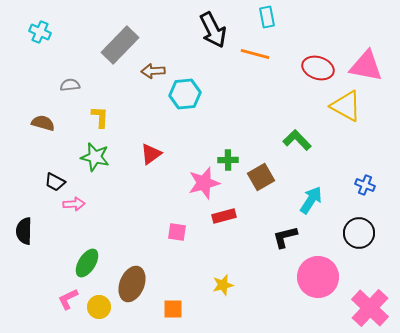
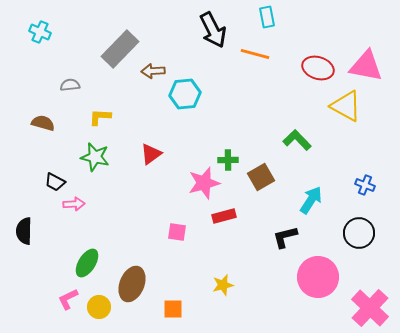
gray rectangle: moved 4 px down
yellow L-shape: rotated 90 degrees counterclockwise
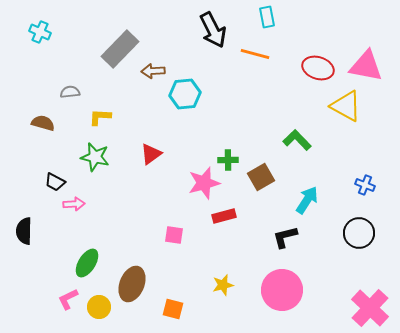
gray semicircle: moved 7 px down
cyan arrow: moved 4 px left
pink square: moved 3 px left, 3 px down
pink circle: moved 36 px left, 13 px down
orange square: rotated 15 degrees clockwise
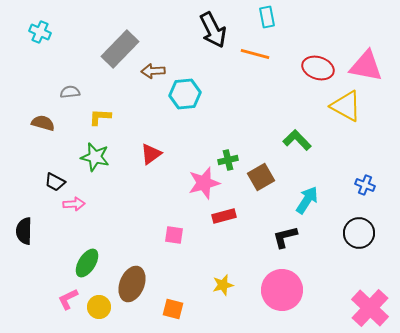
green cross: rotated 12 degrees counterclockwise
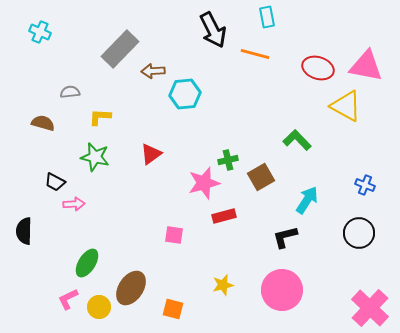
brown ellipse: moved 1 px left, 4 px down; rotated 12 degrees clockwise
